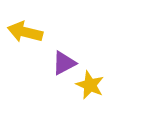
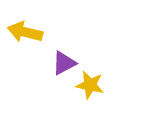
yellow star: rotated 12 degrees counterclockwise
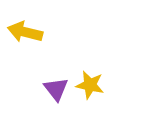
purple triangle: moved 8 px left, 26 px down; rotated 40 degrees counterclockwise
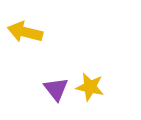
yellow star: moved 2 px down
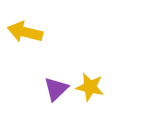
purple triangle: rotated 24 degrees clockwise
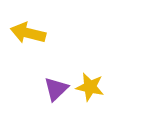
yellow arrow: moved 3 px right, 1 px down
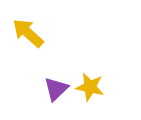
yellow arrow: rotated 28 degrees clockwise
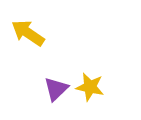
yellow arrow: rotated 8 degrees counterclockwise
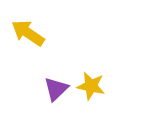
yellow star: moved 1 px right, 1 px up
